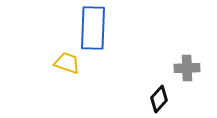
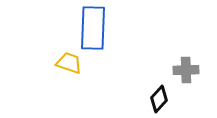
yellow trapezoid: moved 2 px right
gray cross: moved 1 px left, 2 px down
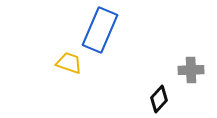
blue rectangle: moved 7 px right, 2 px down; rotated 21 degrees clockwise
gray cross: moved 5 px right
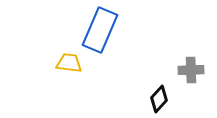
yellow trapezoid: rotated 12 degrees counterclockwise
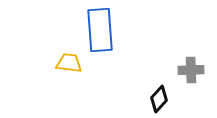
blue rectangle: rotated 27 degrees counterclockwise
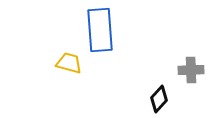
yellow trapezoid: rotated 8 degrees clockwise
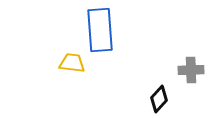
yellow trapezoid: moved 3 px right; rotated 8 degrees counterclockwise
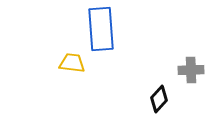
blue rectangle: moved 1 px right, 1 px up
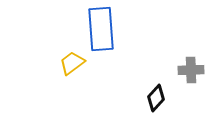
yellow trapezoid: rotated 44 degrees counterclockwise
black diamond: moved 3 px left, 1 px up
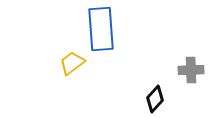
black diamond: moved 1 px left, 1 px down
